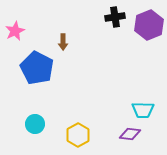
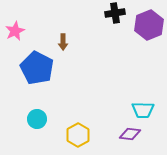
black cross: moved 4 px up
cyan circle: moved 2 px right, 5 px up
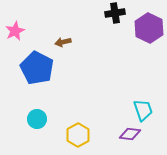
purple hexagon: moved 3 px down; rotated 12 degrees counterclockwise
brown arrow: rotated 77 degrees clockwise
cyan trapezoid: rotated 110 degrees counterclockwise
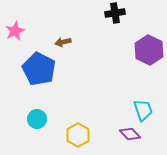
purple hexagon: moved 22 px down
blue pentagon: moved 2 px right, 1 px down
purple diamond: rotated 40 degrees clockwise
